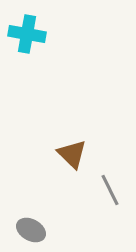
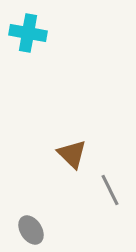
cyan cross: moved 1 px right, 1 px up
gray ellipse: rotated 28 degrees clockwise
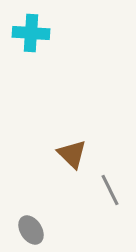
cyan cross: moved 3 px right; rotated 6 degrees counterclockwise
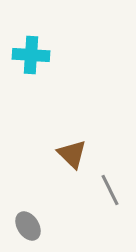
cyan cross: moved 22 px down
gray ellipse: moved 3 px left, 4 px up
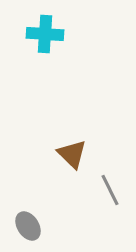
cyan cross: moved 14 px right, 21 px up
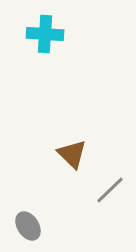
gray line: rotated 72 degrees clockwise
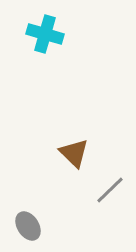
cyan cross: rotated 12 degrees clockwise
brown triangle: moved 2 px right, 1 px up
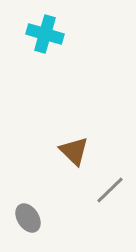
brown triangle: moved 2 px up
gray ellipse: moved 8 px up
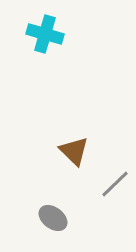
gray line: moved 5 px right, 6 px up
gray ellipse: moved 25 px right; rotated 20 degrees counterclockwise
